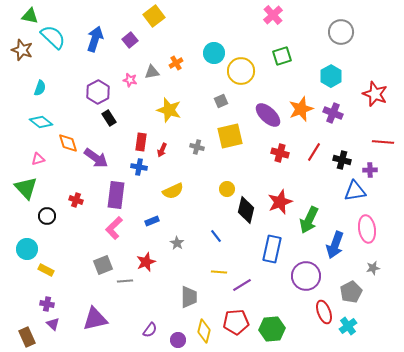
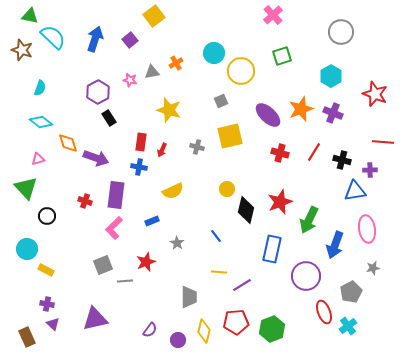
purple arrow at (96, 158): rotated 15 degrees counterclockwise
red cross at (76, 200): moved 9 px right, 1 px down
green hexagon at (272, 329): rotated 15 degrees counterclockwise
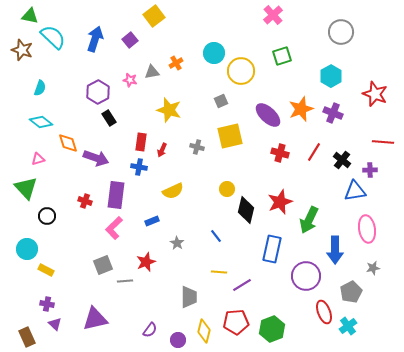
black cross at (342, 160): rotated 24 degrees clockwise
blue arrow at (335, 245): moved 5 px down; rotated 20 degrees counterclockwise
purple triangle at (53, 324): moved 2 px right
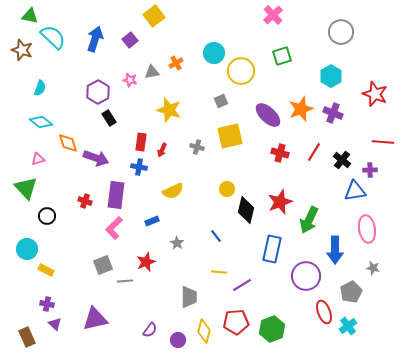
gray star at (373, 268): rotated 24 degrees clockwise
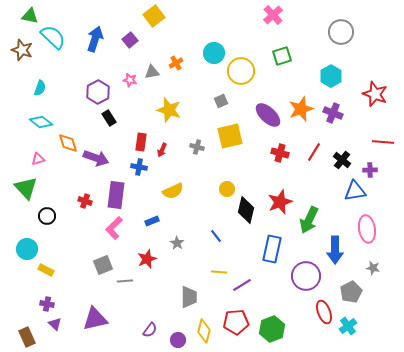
red star at (146, 262): moved 1 px right, 3 px up
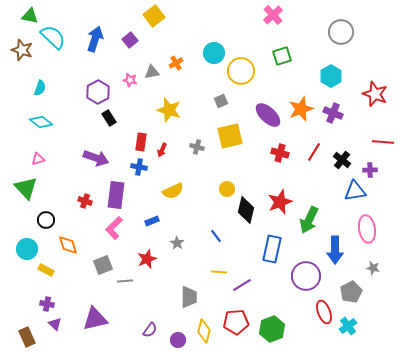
orange diamond at (68, 143): moved 102 px down
black circle at (47, 216): moved 1 px left, 4 px down
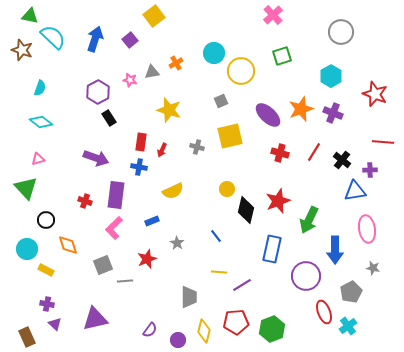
red star at (280, 202): moved 2 px left, 1 px up
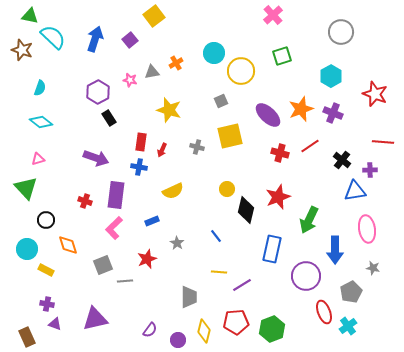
red line at (314, 152): moved 4 px left, 6 px up; rotated 24 degrees clockwise
red star at (278, 201): moved 4 px up
purple triangle at (55, 324): rotated 24 degrees counterclockwise
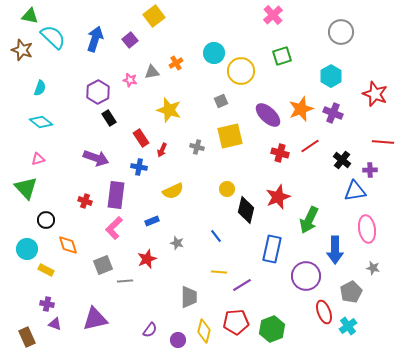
red rectangle at (141, 142): moved 4 px up; rotated 42 degrees counterclockwise
gray star at (177, 243): rotated 16 degrees counterclockwise
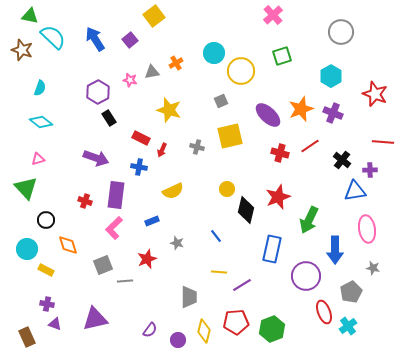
blue arrow at (95, 39): rotated 50 degrees counterclockwise
red rectangle at (141, 138): rotated 30 degrees counterclockwise
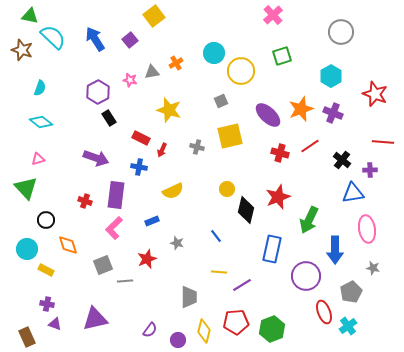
blue triangle at (355, 191): moved 2 px left, 2 px down
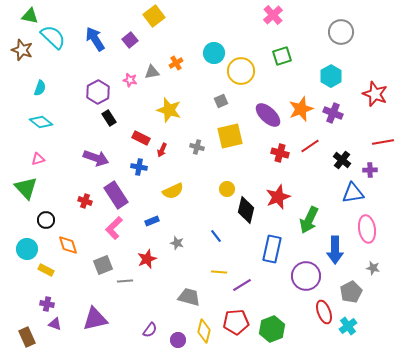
red line at (383, 142): rotated 15 degrees counterclockwise
purple rectangle at (116, 195): rotated 40 degrees counterclockwise
gray trapezoid at (189, 297): rotated 75 degrees counterclockwise
